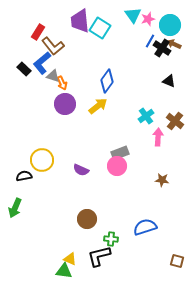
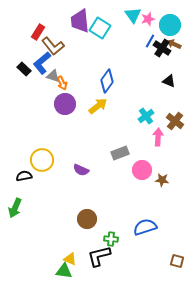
pink circle: moved 25 px right, 4 px down
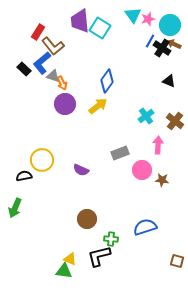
pink arrow: moved 8 px down
